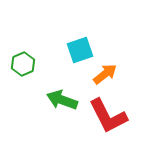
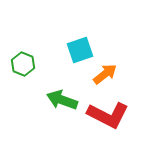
green hexagon: rotated 15 degrees counterclockwise
red L-shape: moved 1 px up; rotated 36 degrees counterclockwise
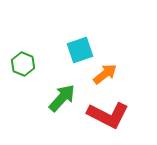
green arrow: moved 2 px up; rotated 112 degrees clockwise
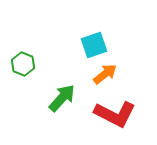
cyan square: moved 14 px right, 5 px up
red L-shape: moved 7 px right, 1 px up
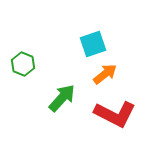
cyan square: moved 1 px left, 1 px up
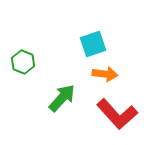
green hexagon: moved 2 px up
orange arrow: rotated 45 degrees clockwise
red L-shape: moved 2 px right; rotated 21 degrees clockwise
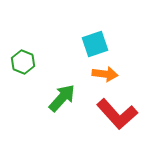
cyan square: moved 2 px right
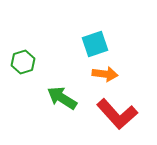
green hexagon: rotated 20 degrees clockwise
green arrow: rotated 100 degrees counterclockwise
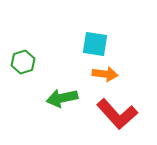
cyan square: rotated 28 degrees clockwise
green arrow: rotated 44 degrees counterclockwise
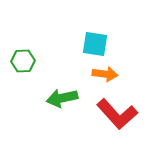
green hexagon: moved 1 px up; rotated 15 degrees clockwise
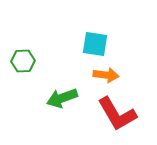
orange arrow: moved 1 px right, 1 px down
green arrow: rotated 8 degrees counterclockwise
red L-shape: rotated 12 degrees clockwise
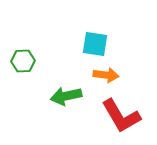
green arrow: moved 4 px right, 2 px up; rotated 8 degrees clockwise
red L-shape: moved 4 px right, 2 px down
